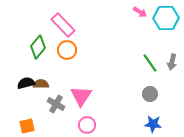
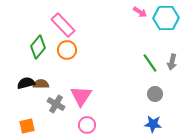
gray circle: moved 5 px right
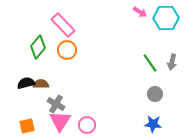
pink triangle: moved 21 px left, 25 px down
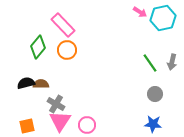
cyan hexagon: moved 3 px left; rotated 10 degrees counterclockwise
